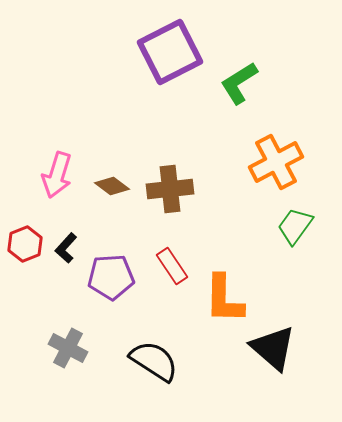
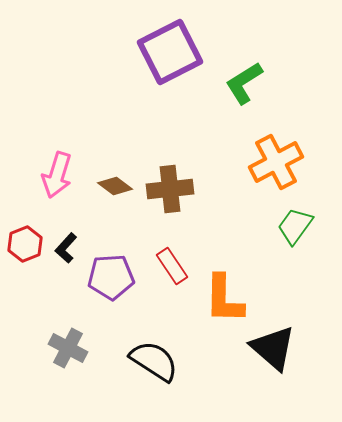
green L-shape: moved 5 px right
brown diamond: moved 3 px right
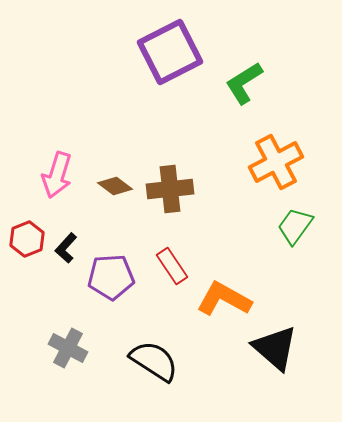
red hexagon: moved 2 px right, 5 px up
orange L-shape: rotated 118 degrees clockwise
black triangle: moved 2 px right
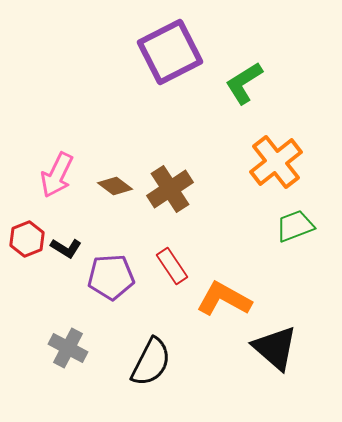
orange cross: rotated 10 degrees counterclockwise
pink arrow: rotated 9 degrees clockwise
brown cross: rotated 27 degrees counterclockwise
green trapezoid: rotated 33 degrees clockwise
black L-shape: rotated 100 degrees counterclockwise
black semicircle: moved 3 px left, 1 px down; rotated 84 degrees clockwise
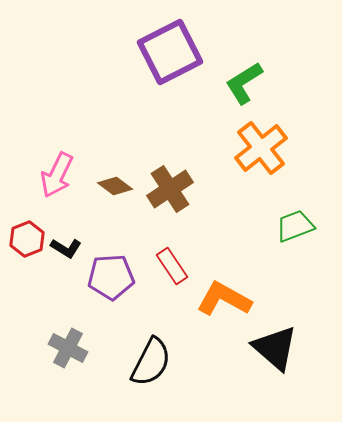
orange cross: moved 15 px left, 14 px up
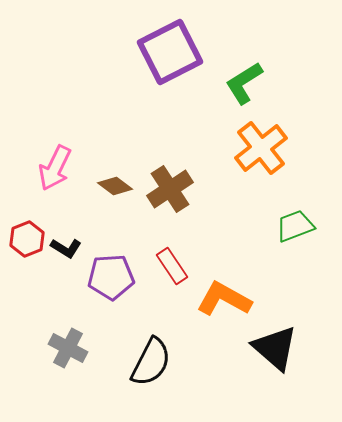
pink arrow: moved 2 px left, 7 px up
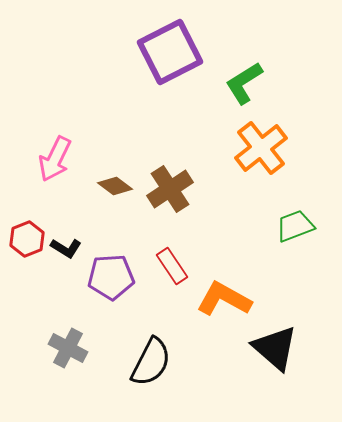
pink arrow: moved 9 px up
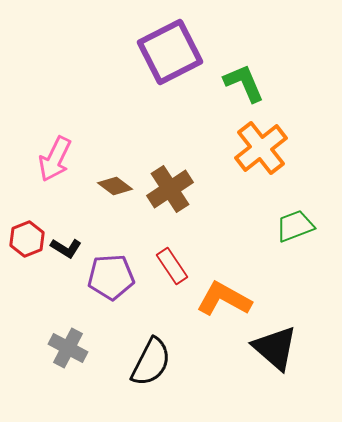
green L-shape: rotated 99 degrees clockwise
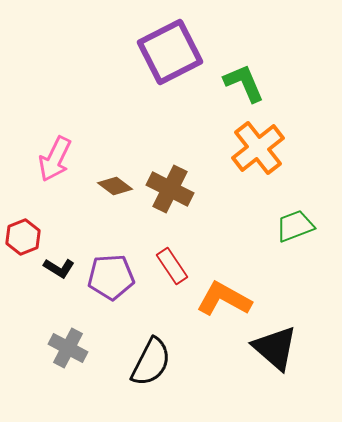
orange cross: moved 3 px left
brown cross: rotated 30 degrees counterclockwise
red hexagon: moved 4 px left, 2 px up
black L-shape: moved 7 px left, 20 px down
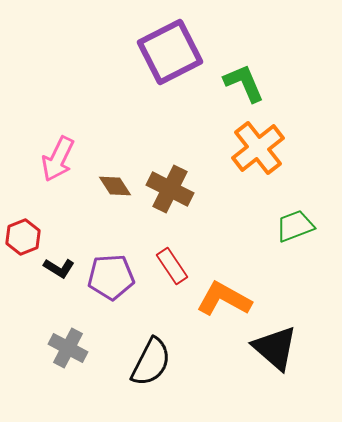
pink arrow: moved 3 px right
brown diamond: rotated 20 degrees clockwise
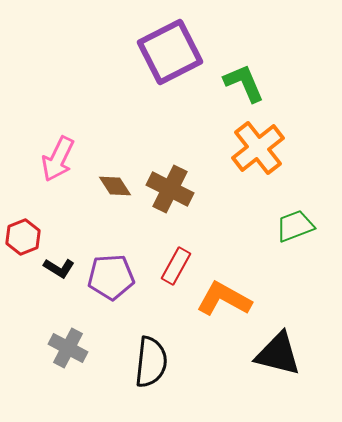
red rectangle: moved 4 px right; rotated 63 degrees clockwise
black triangle: moved 3 px right, 6 px down; rotated 27 degrees counterclockwise
black semicircle: rotated 21 degrees counterclockwise
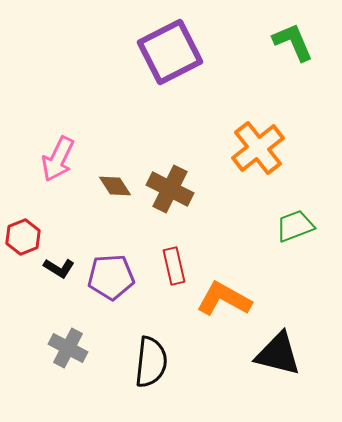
green L-shape: moved 49 px right, 41 px up
red rectangle: moved 2 px left; rotated 42 degrees counterclockwise
